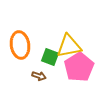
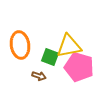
pink pentagon: rotated 24 degrees counterclockwise
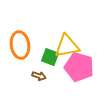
yellow triangle: moved 2 px left
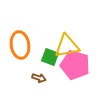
pink pentagon: moved 4 px left, 2 px up
brown arrow: moved 2 px down
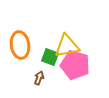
brown arrow: rotated 88 degrees counterclockwise
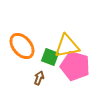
orange ellipse: moved 2 px right, 1 px down; rotated 32 degrees counterclockwise
pink pentagon: moved 1 px down
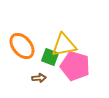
yellow triangle: moved 3 px left, 1 px up
brown arrow: rotated 64 degrees clockwise
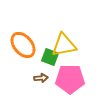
orange ellipse: moved 1 px right, 1 px up
pink pentagon: moved 5 px left, 13 px down; rotated 16 degrees counterclockwise
brown arrow: moved 2 px right
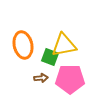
orange ellipse: rotated 28 degrees clockwise
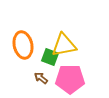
brown arrow: rotated 136 degrees counterclockwise
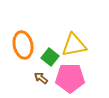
yellow triangle: moved 10 px right
green square: rotated 18 degrees clockwise
pink pentagon: moved 1 px up
